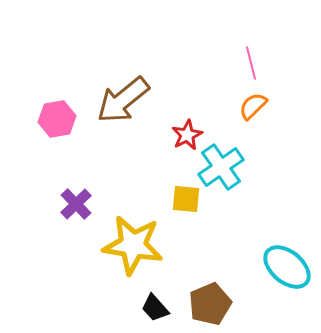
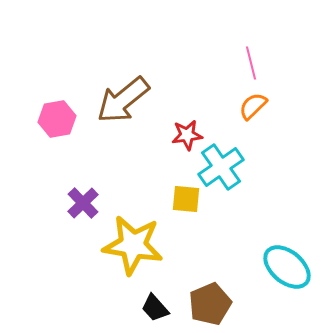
red star: rotated 20 degrees clockwise
purple cross: moved 7 px right, 1 px up
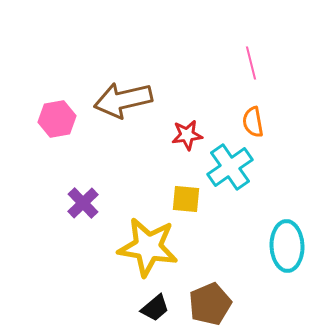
brown arrow: rotated 26 degrees clockwise
orange semicircle: moved 16 px down; rotated 56 degrees counterclockwise
cyan cross: moved 9 px right
yellow star: moved 15 px right, 2 px down
cyan ellipse: moved 21 px up; rotated 48 degrees clockwise
black trapezoid: rotated 88 degrees counterclockwise
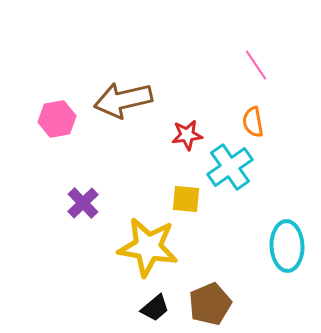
pink line: moved 5 px right, 2 px down; rotated 20 degrees counterclockwise
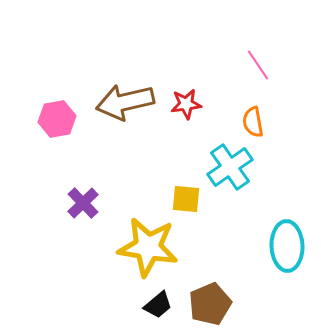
pink line: moved 2 px right
brown arrow: moved 2 px right, 2 px down
red star: moved 1 px left, 31 px up
black trapezoid: moved 3 px right, 3 px up
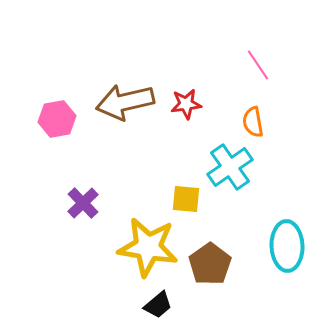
brown pentagon: moved 40 px up; rotated 12 degrees counterclockwise
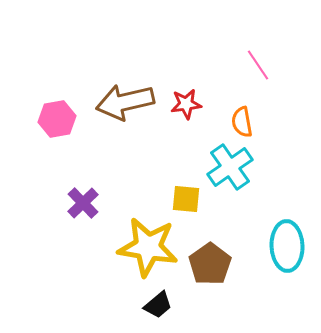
orange semicircle: moved 11 px left
